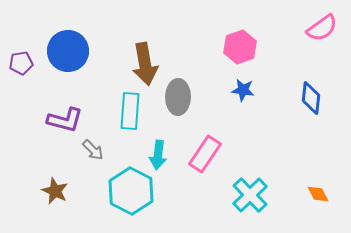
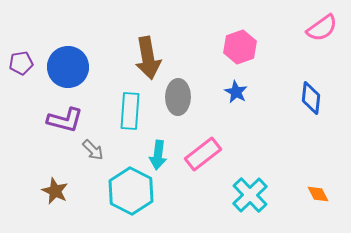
blue circle: moved 16 px down
brown arrow: moved 3 px right, 6 px up
blue star: moved 7 px left, 2 px down; rotated 20 degrees clockwise
pink rectangle: moved 2 px left; rotated 18 degrees clockwise
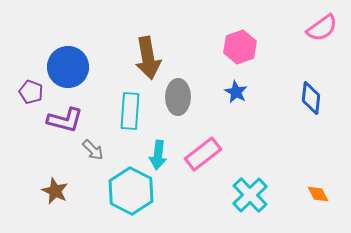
purple pentagon: moved 10 px right, 29 px down; rotated 30 degrees clockwise
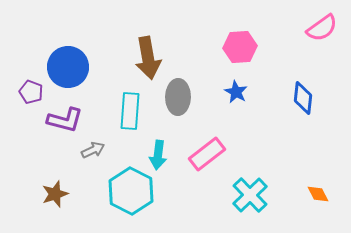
pink hexagon: rotated 16 degrees clockwise
blue diamond: moved 8 px left
gray arrow: rotated 70 degrees counterclockwise
pink rectangle: moved 4 px right
brown star: moved 3 px down; rotated 28 degrees clockwise
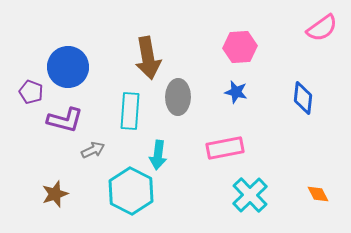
blue star: rotated 15 degrees counterclockwise
pink rectangle: moved 18 px right, 6 px up; rotated 27 degrees clockwise
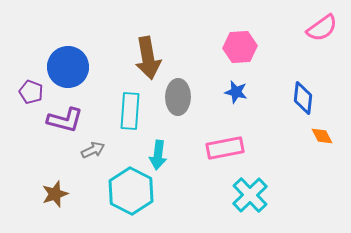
orange diamond: moved 4 px right, 58 px up
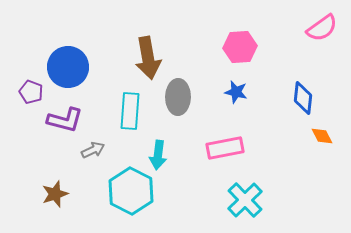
cyan cross: moved 5 px left, 5 px down
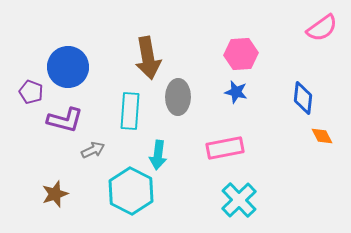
pink hexagon: moved 1 px right, 7 px down
cyan cross: moved 6 px left
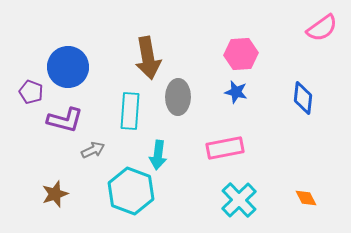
orange diamond: moved 16 px left, 62 px down
cyan hexagon: rotated 6 degrees counterclockwise
